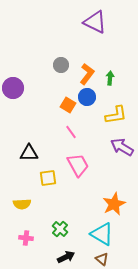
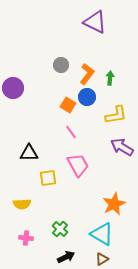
brown triangle: rotated 48 degrees clockwise
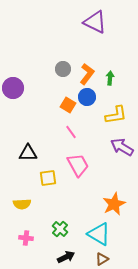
gray circle: moved 2 px right, 4 px down
black triangle: moved 1 px left
cyan triangle: moved 3 px left
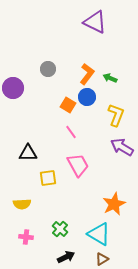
gray circle: moved 15 px left
green arrow: rotated 72 degrees counterclockwise
yellow L-shape: rotated 60 degrees counterclockwise
pink cross: moved 1 px up
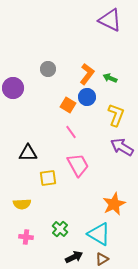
purple triangle: moved 15 px right, 2 px up
black arrow: moved 8 px right
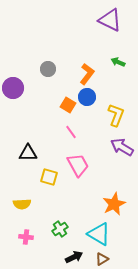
green arrow: moved 8 px right, 16 px up
yellow square: moved 1 px right, 1 px up; rotated 24 degrees clockwise
green cross: rotated 14 degrees clockwise
